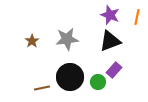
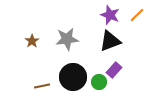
orange line: moved 2 px up; rotated 35 degrees clockwise
black circle: moved 3 px right
green circle: moved 1 px right
brown line: moved 2 px up
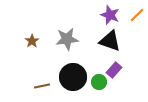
black triangle: rotated 40 degrees clockwise
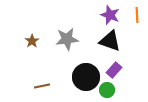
orange line: rotated 49 degrees counterclockwise
black circle: moved 13 px right
green circle: moved 8 px right, 8 px down
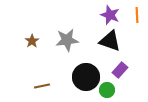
gray star: moved 1 px down
purple rectangle: moved 6 px right
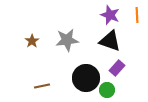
purple rectangle: moved 3 px left, 2 px up
black circle: moved 1 px down
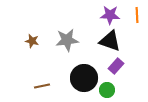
purple star: rotated 18 degrees counterclockwise
brown star: rotated 24 degrees counterclockwise
purple rectangle: moved 1 px left, 2 px up
black circle: moved 2 px left
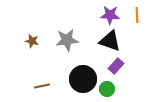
black circle: moved 1 px left, 1 px down
green circle: moved 1 px up
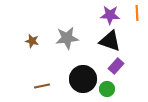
orange line: moved 2 px up
gray star: moved 2 px up
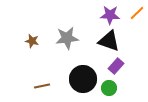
orange line: rotated 49 degrees clockwise
black triangle: moved 1 px left
green circle: moved 2 px right, 1 px up
